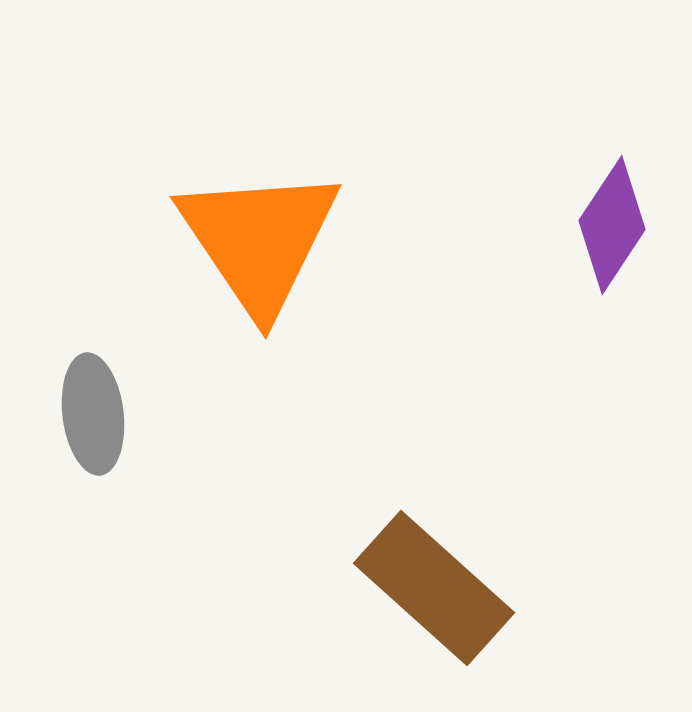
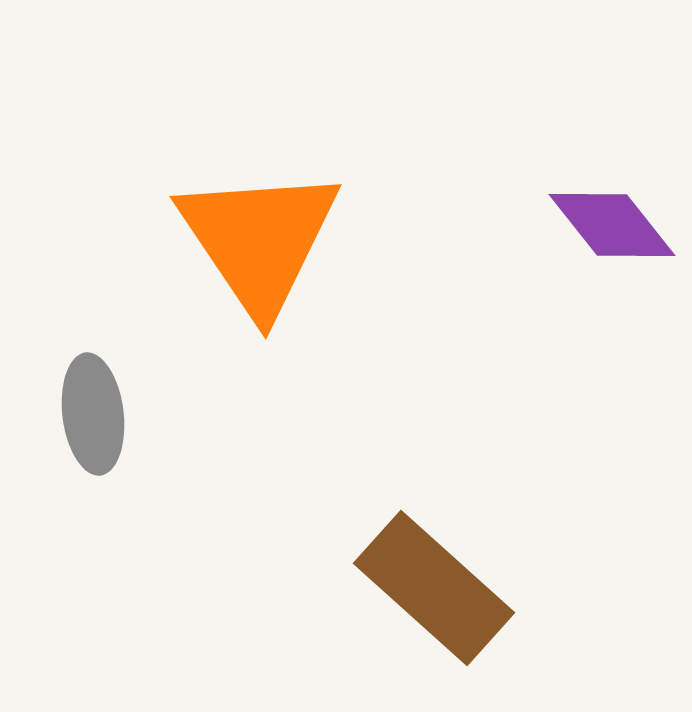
purple diamond: rotated 72 degrees counterclockwise
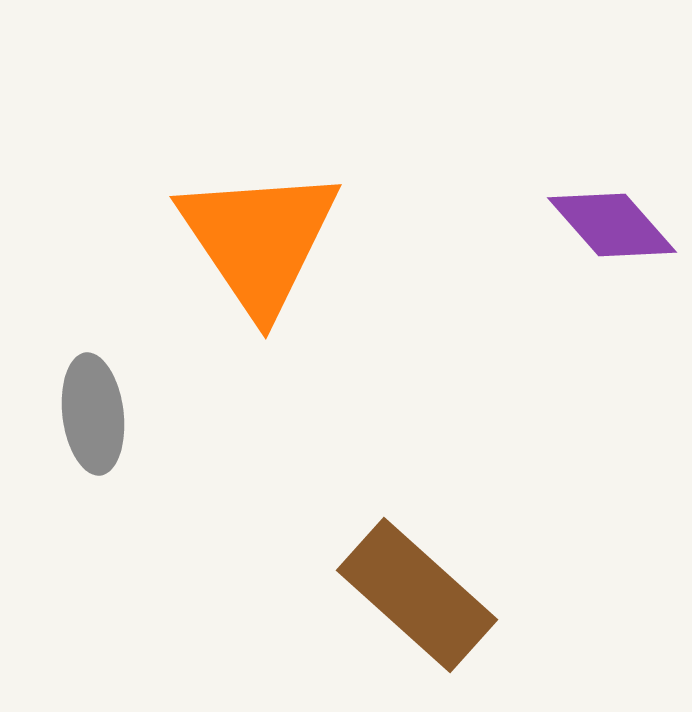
purple diamond: rotated 3 degrees counterclockwise
brown rectangle: moved 17 px left, 7 px down
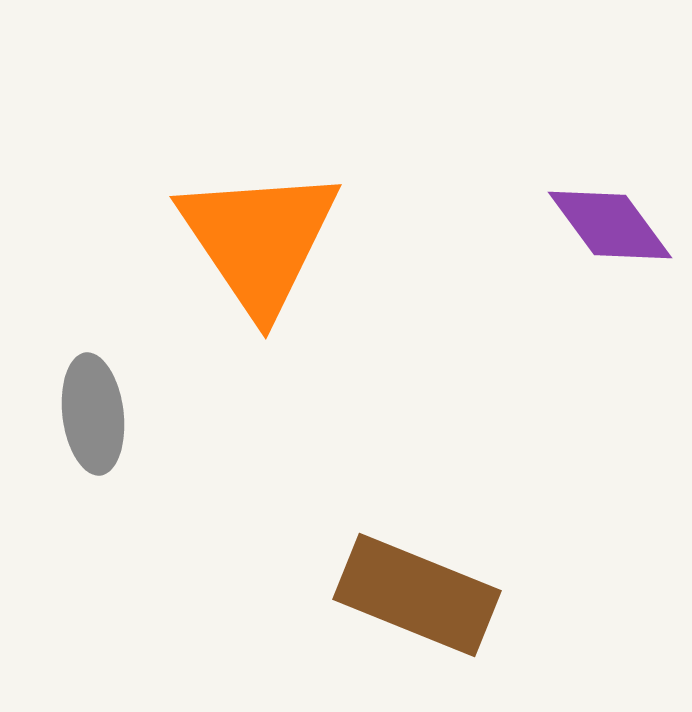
purple diamond: moved 2 px left; rotated 5 degrees clockwise
brown rectangle: rotated 20 degrees counterclockwise
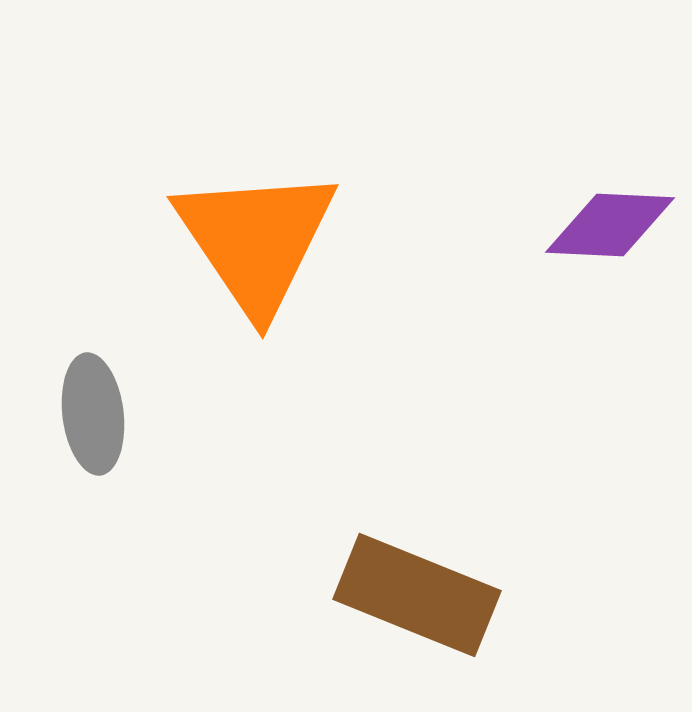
purple diamond: rotated 51 degrees counterclockwise
orange triangle: moved 3 px left
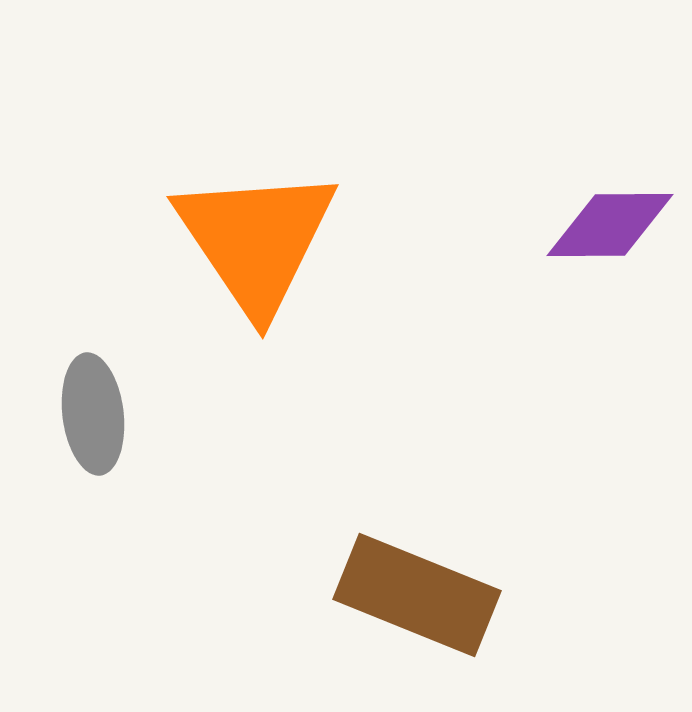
purple diamond: rotated 3 degrees counterclockwise
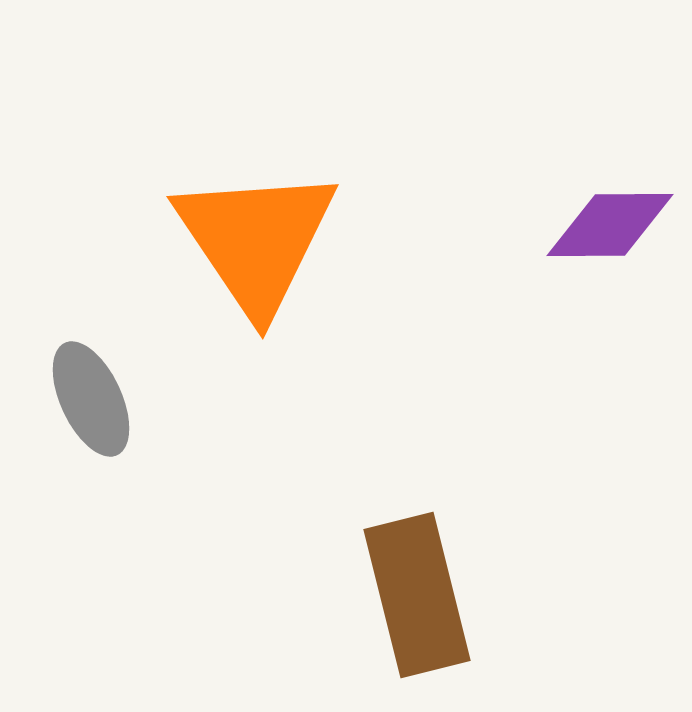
gray ellipse: moved 2 px left, 15 px up; rotated 18 degrees counterclockwise
brown rectangle: rotated 54 degrees clockwise
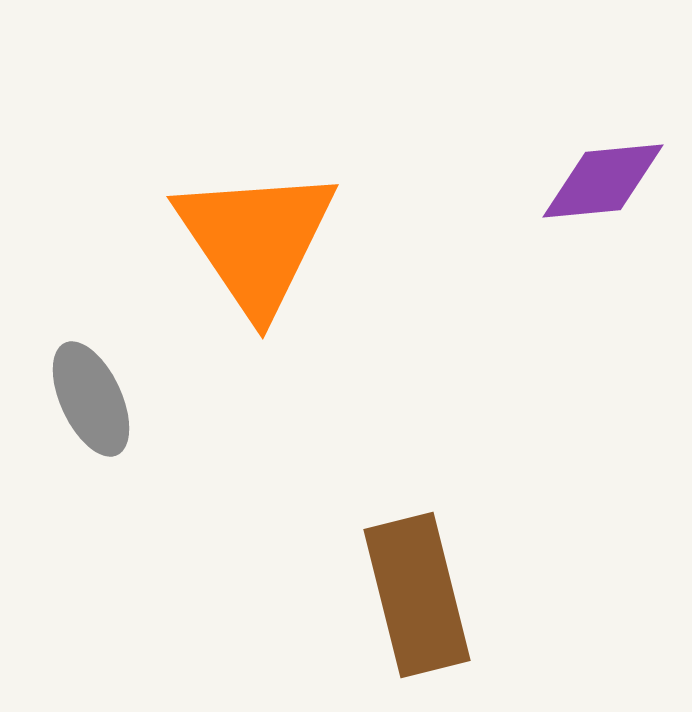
purple diamond: moved 7 px left, 44 px up; rotated 5 degrees counterclockwise
